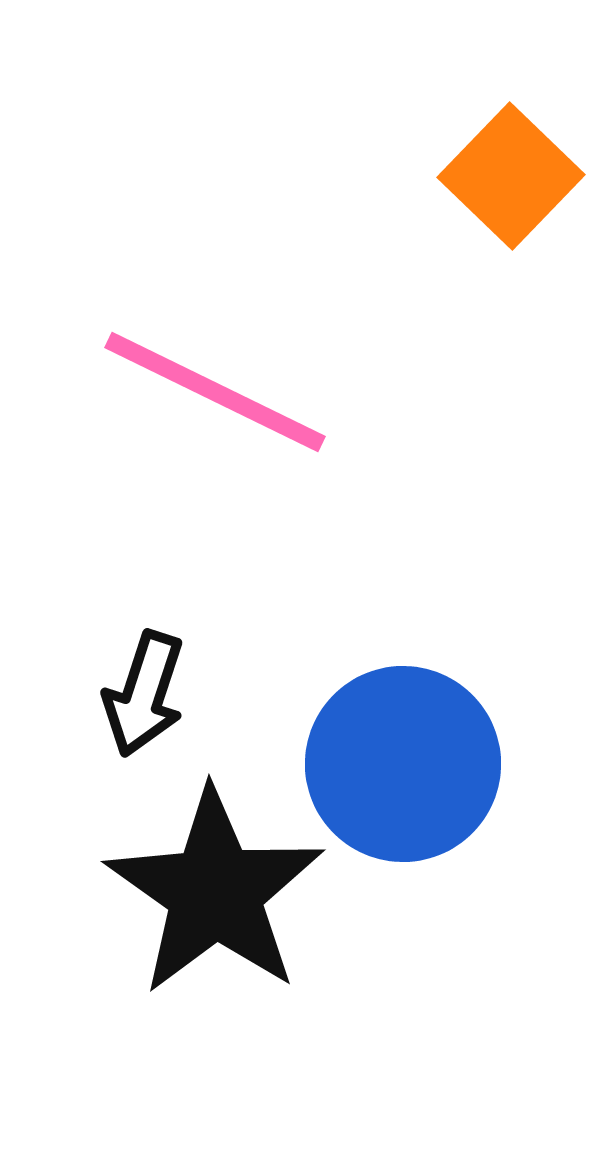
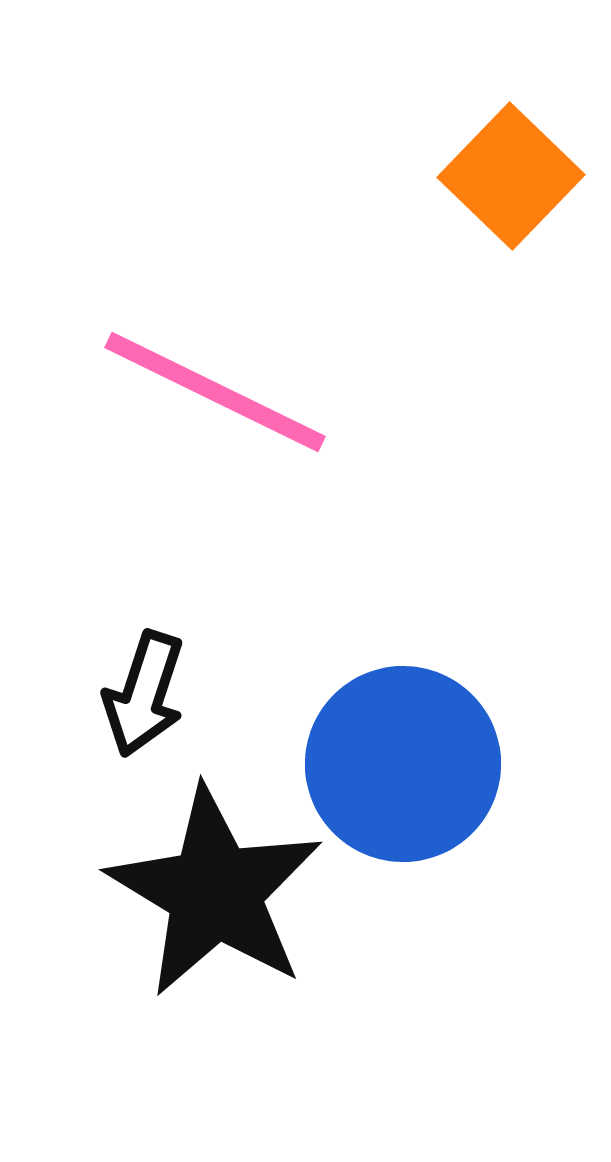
black star: rotated 4 degrees counterclockwise
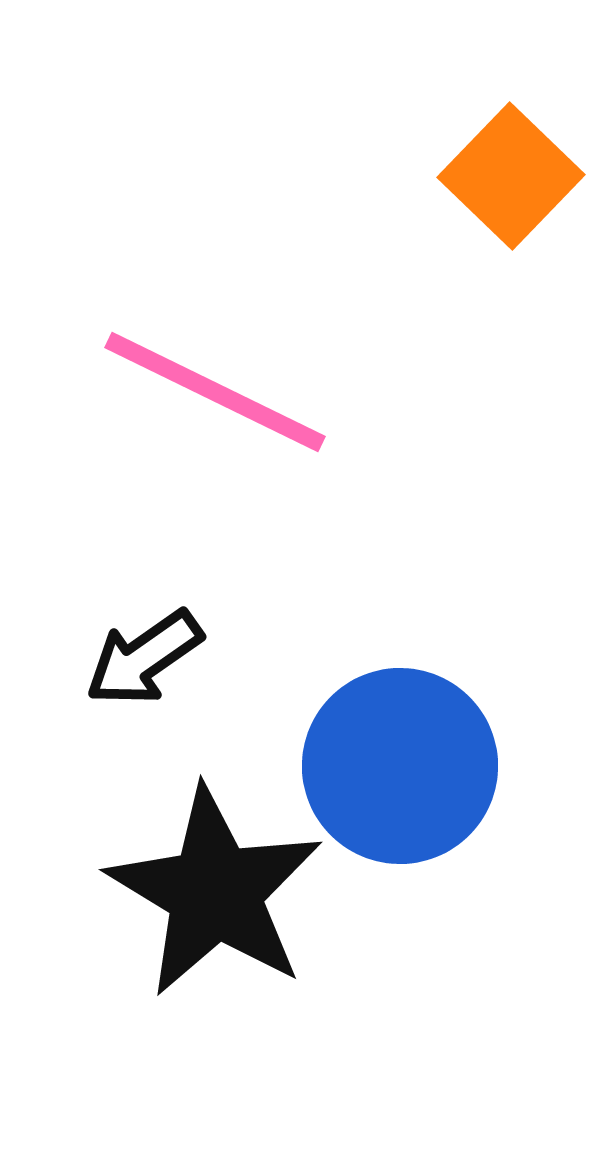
black arrow: moved 36 px up; rotated 37 degrees clockwise
blue circle: moved 3 px left, 2 px down
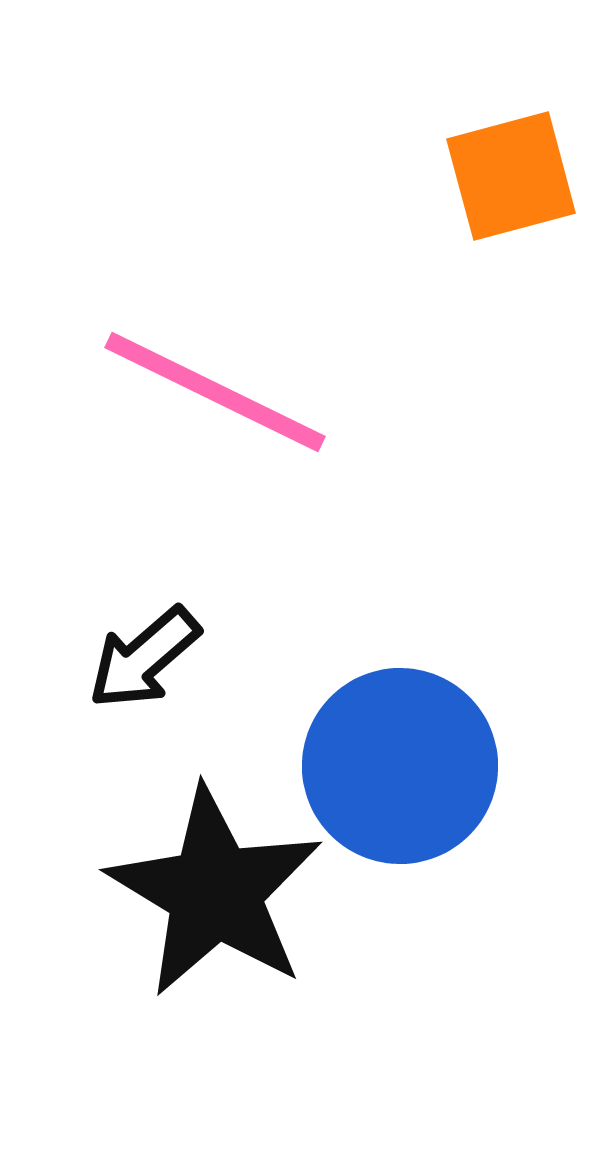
orange square: rotated 31 degrees clockwise
black arrow: rotated 6 degrees counterclockwise
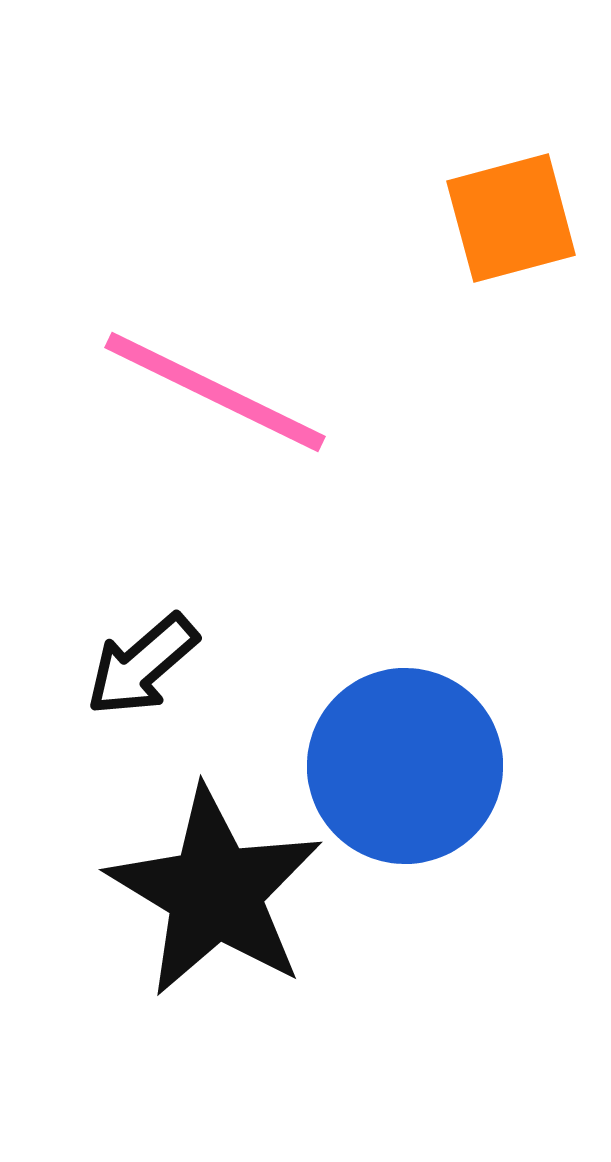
orange square: moved 42 px down
black arrow: moved 2 px left, 7 px down
blue circle: moved 5 px right
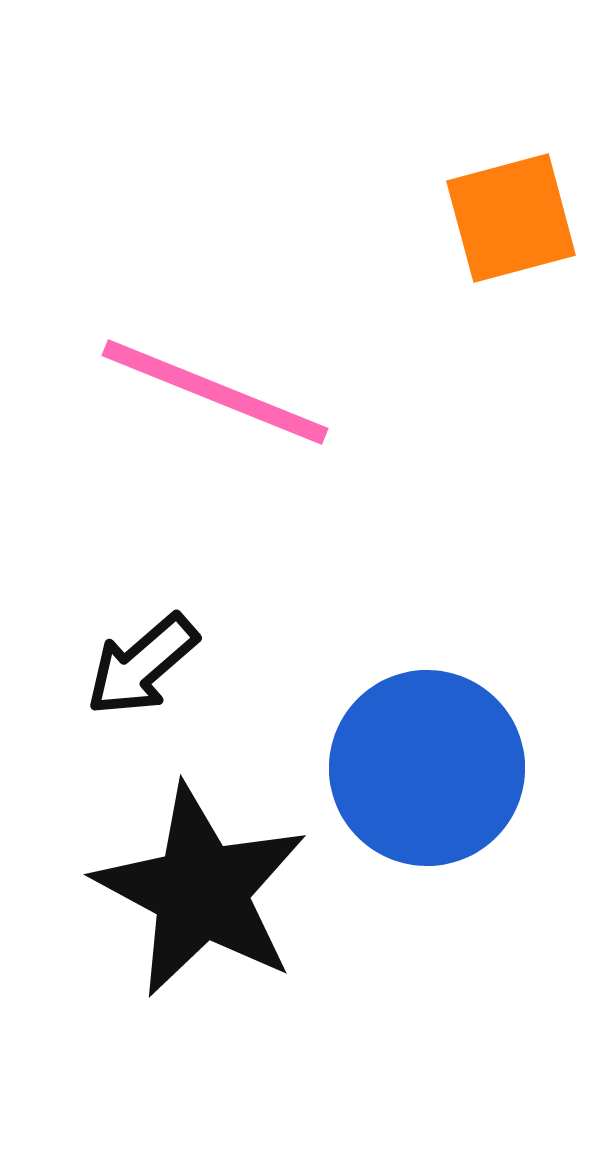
pink line: rotated 4 degrees counterclockwise
blue circle: moved 22 px right, 2 px down
black star: moved 14 px left, 1 px up; rotated 3 degrees counterclockwise
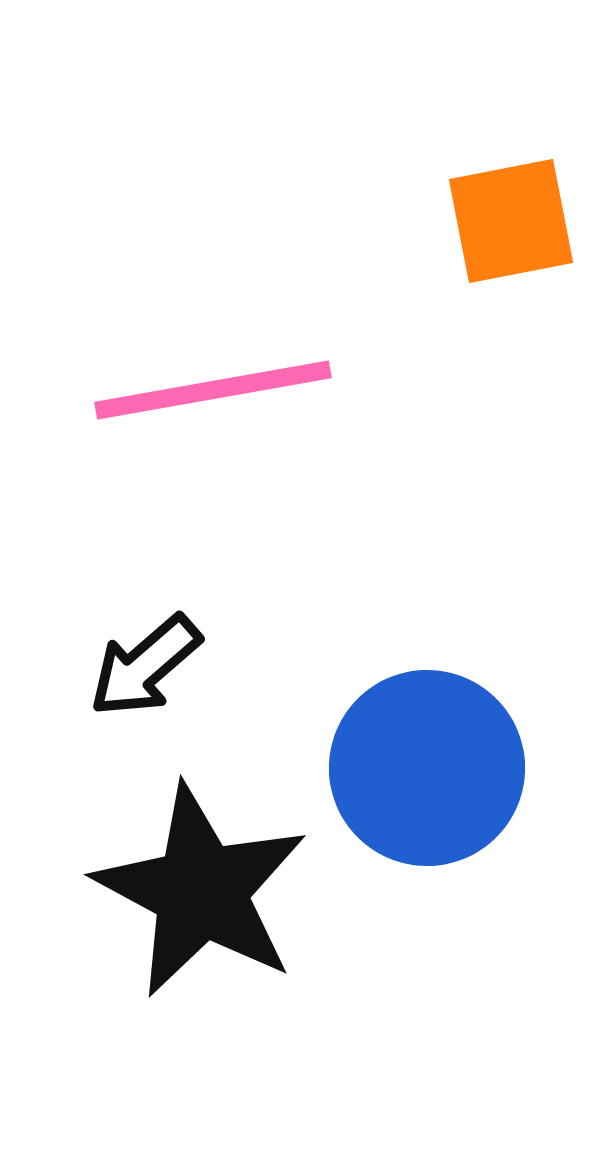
orange square: moved 3 px down; rotated 4 degrees clockwise
pink line: moved 2 px left, 2 px up; rotated 32 degrees counterclockwise
black arrow: moved 3 px right, 1 px down
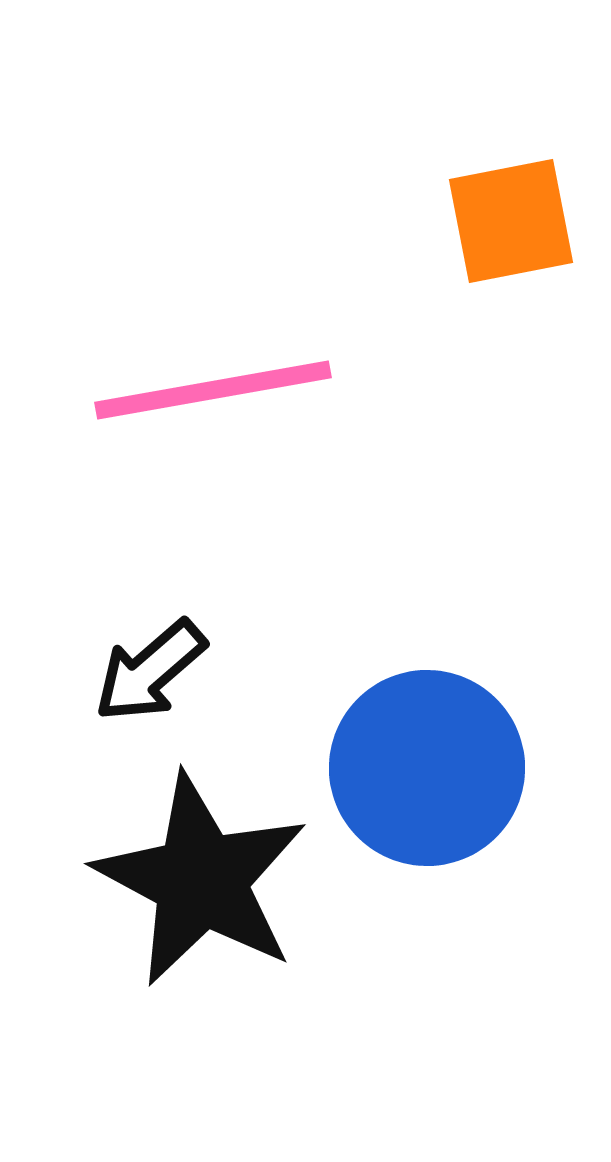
black arrow: moved 5 px right, 5 px down
black star: moved 11 px up
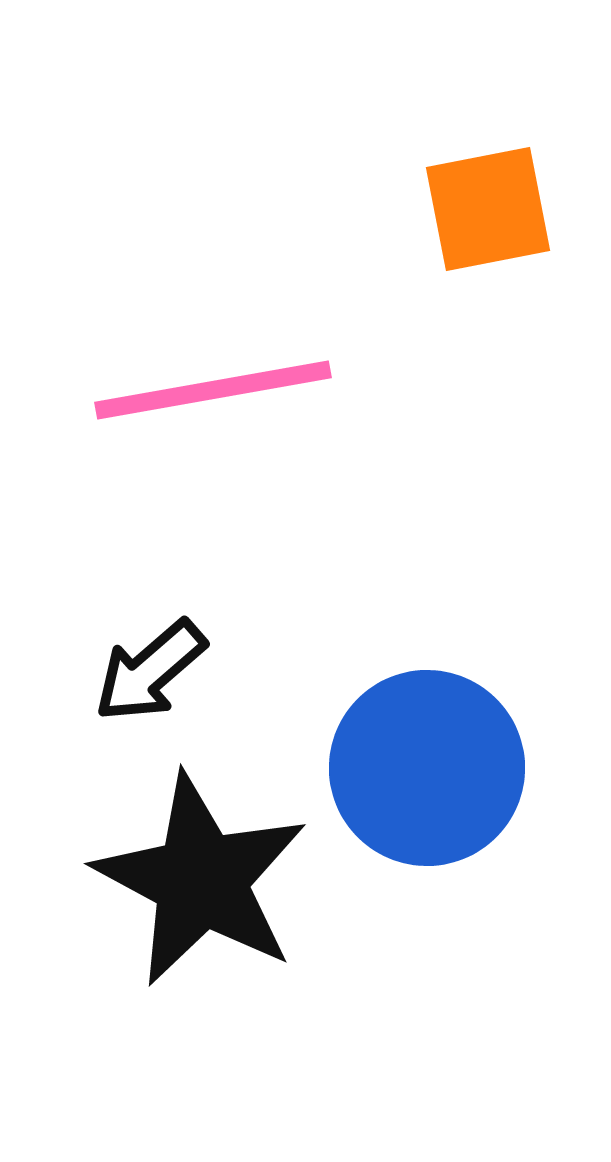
orange square: moved 23 px left, 12 px up
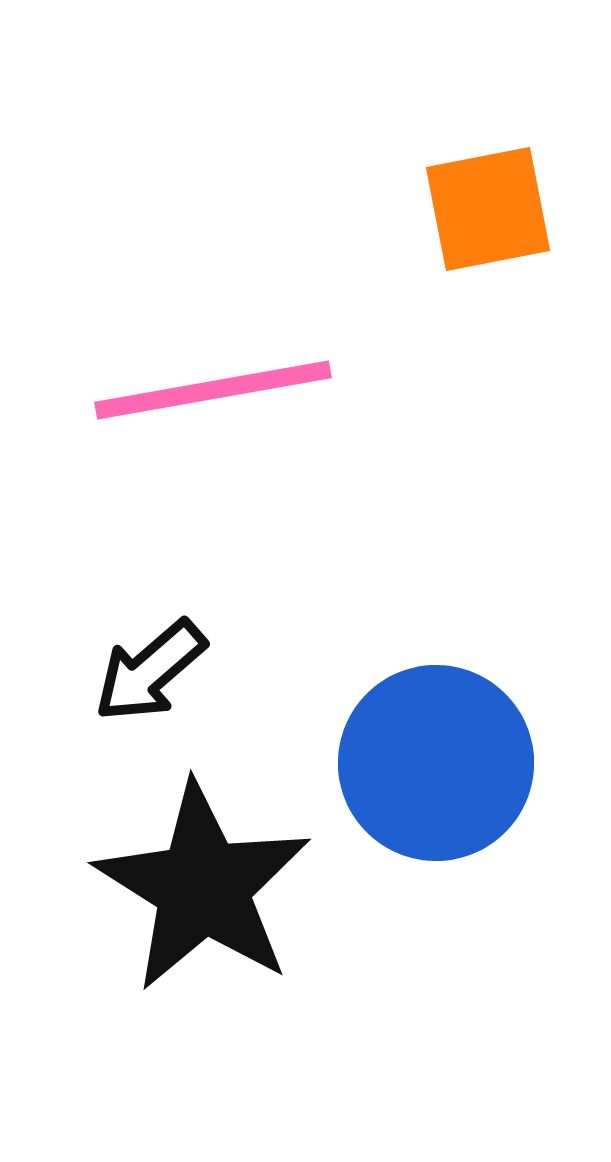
blue circle: moved 9 px right, 5 px up
black star: moved 2 px right, 7 px down; rotated 4 degrees clockwise
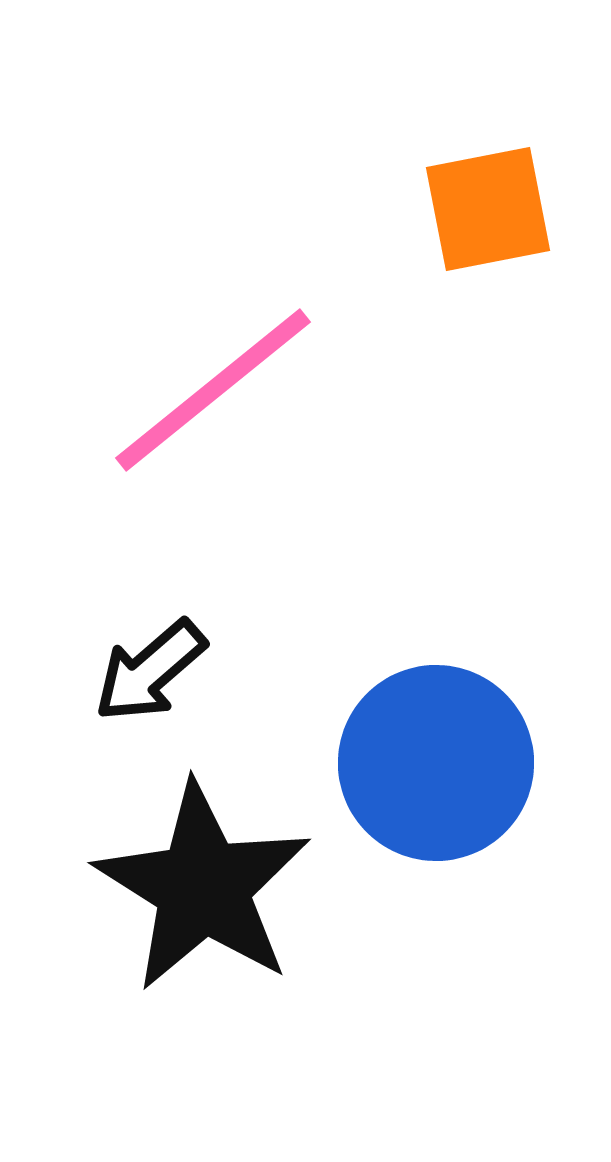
pink line: rotated 29 degrees counterclockwise
